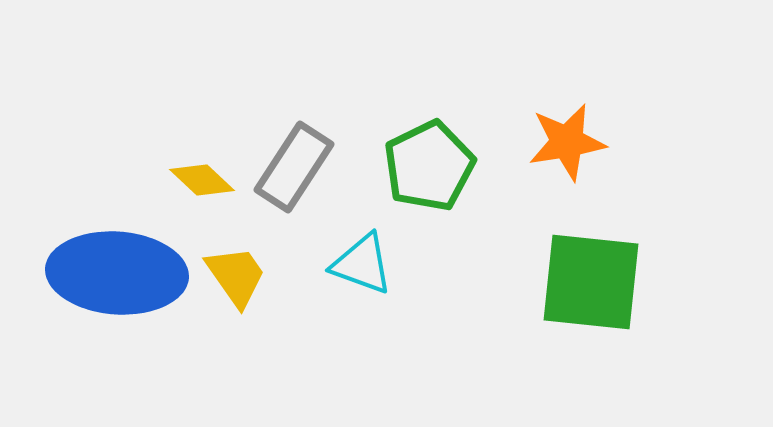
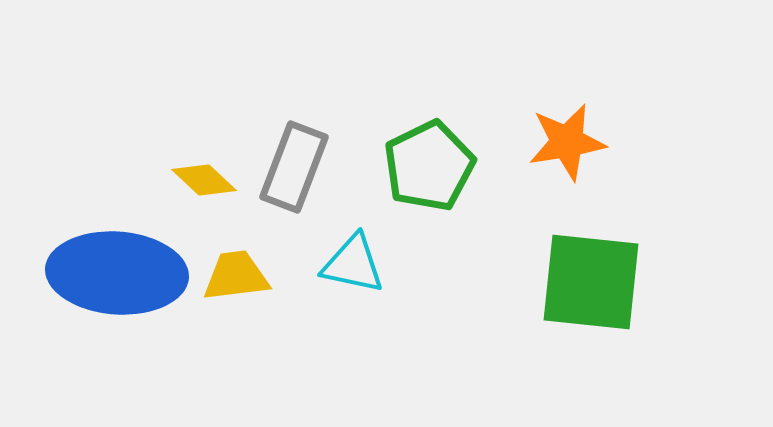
gray rectangle: rotated 12 degrees counterclockwise
yellow diamond: moved 2 px right
cyan triangle: moved 9 px left; rotated 8 degrees counterclockwise
yellow trapezoid: rotated 62 degrees counterclockwise
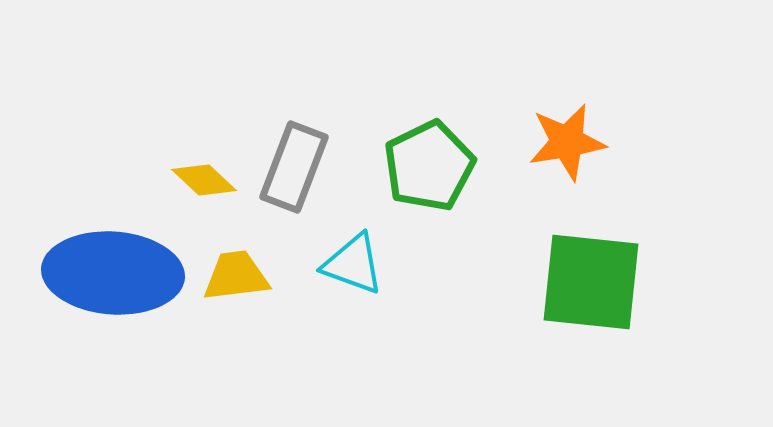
cyan triangle: rotated 8 degrees clockwise
blue ellipse: moved 4 px left
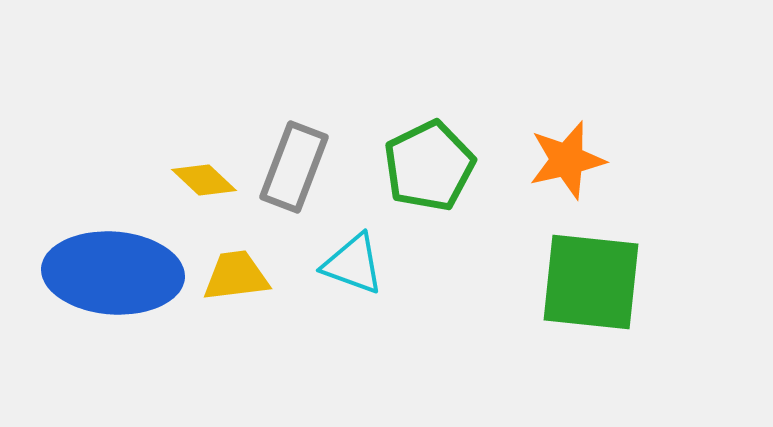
orange star: moved 18 px down; rotated 4 degrees counterclockwise
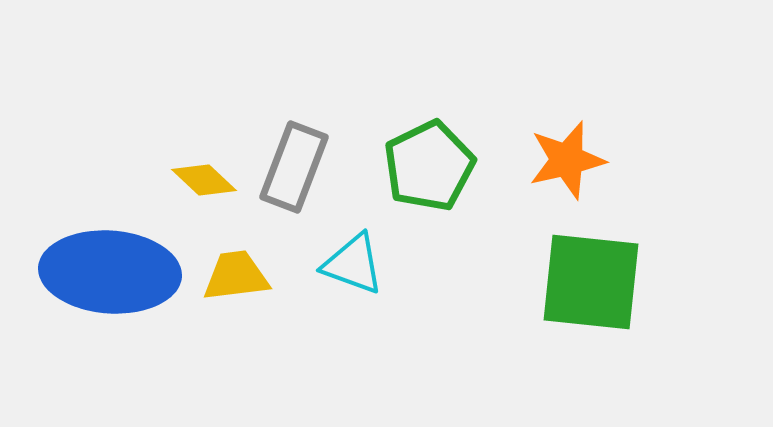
blue ellipse: moved 3 px left, 1 px up
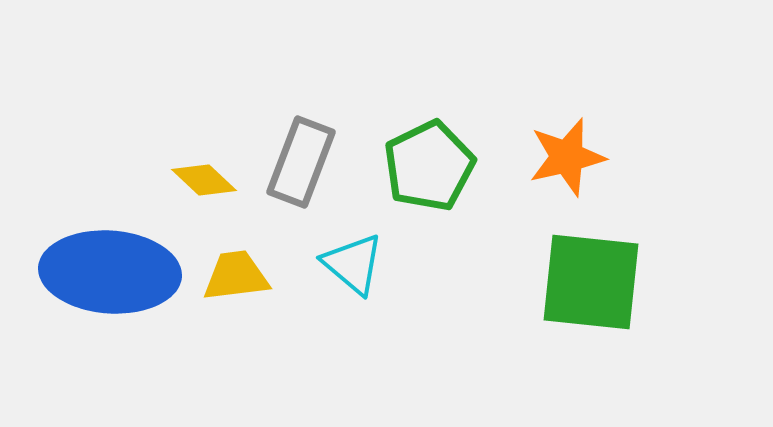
orange star: moved 3 px up
gray rectangle: moved 7 px right, 5 px up
cyan triangle: rotated 20 degrees clockwise
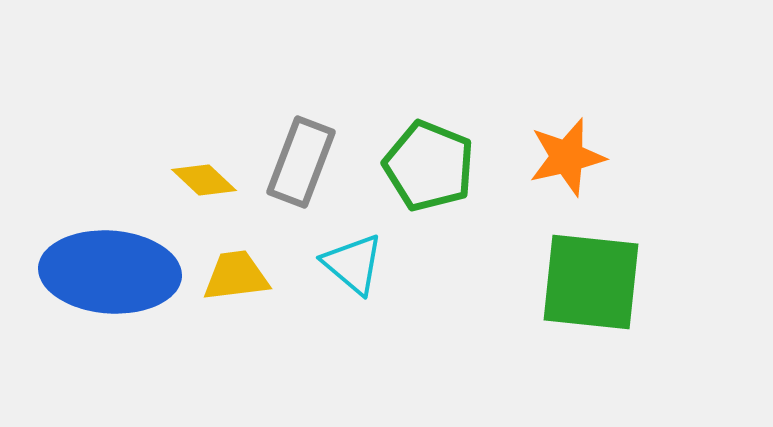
green pentagon: rotated 24 degrees counterclockwise
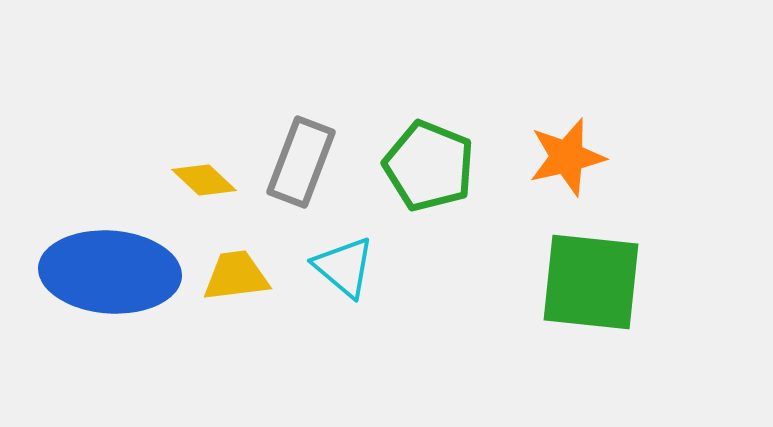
cyan triangle: moved 9 px left, 3 px down
